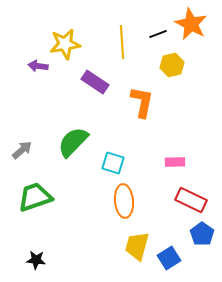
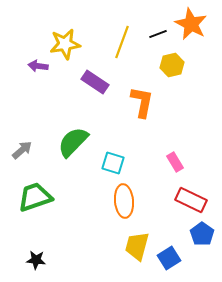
yellow line: rotated 24 degrees clockwise
pink rectangle: rotated 60 degrees clockwise
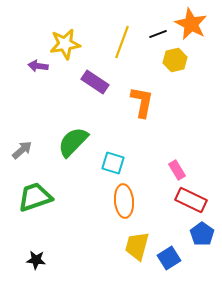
yellow hexagon: moved 3 px right, 5 px up
pink rectangle: moved 2 px right, 8 px down
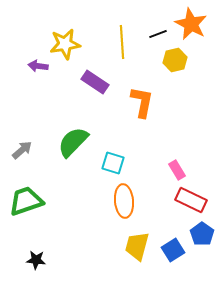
yellow line: rotated 24 degrees counterclockwise
green trapezoid: moved 9 px left, 4 px down
blue square: moved 4 px right, 8 px up
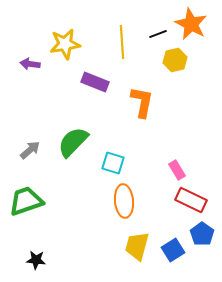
purple arrow: moved 8 px left, 2 px up
purple rectangle: rotated 12 degrees counterclockwise
gray arrow: moved 8 px right
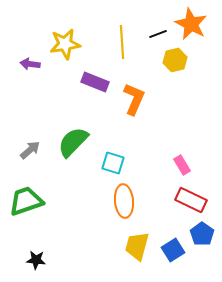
orange L-shape: moved 8 px left, 3 px up; rotated 12 degrees clockwise
pink rectangle: moved 5 px right, 5 px up
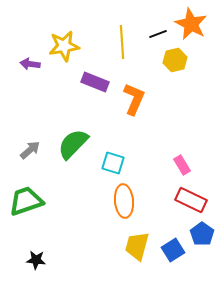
yellow star: moved 1 px left, 2 px down
green semicircle: moved 2 px down
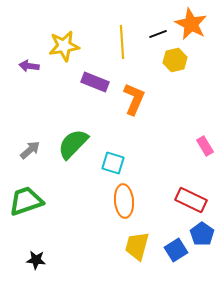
purple arrow: moved 1 px left, 2 px down
pink rectangle: moved 23 px right, 19 px up
blue square: moved 3 px right
